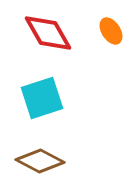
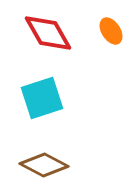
brown diamond: moved 4 px right, 4 px down
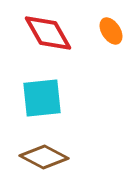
cyan square: rotated 12 degrees clockwise
brown diamond: moved 8 px up
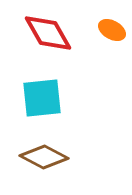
orange ellipse: moved 1 px right, 1 px up; rotated 28 degrees counterclockwise
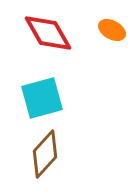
cyan square: rotated 9 degrees counterclockwise
brown diamond: moved 1 px right, 3 px up; rotated 75 degrees counterclockwise
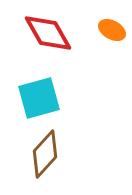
cyan square: moved 3 px left
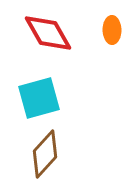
orange ellipse: rotated 60 degrees clockwise
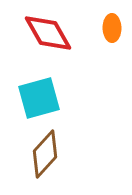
orange ellipse: moved 2 px up
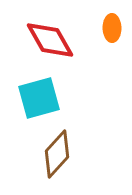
red diamond: moved 2 px right, 7 px down
brown diamond: moved 12 px right
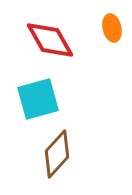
orange ellipse: rotated 12 degrees counterclockwise
cyan square: moved 1 px left, 1 px down
